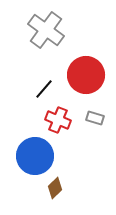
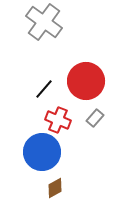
gray cross: moved 2 px left, 8 px up
red circle: moved 6 px down
gray rectangle: rotated 66 degrees counterclockwise
blue circle: moved 7 px right, 4 px up
brown diamond: rotated 15 degrees clockwise
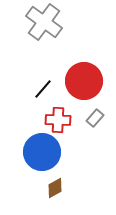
red circle: moved 2 px left
black line: moved 1 px left
red cross: rotated 20 degrees counterclockwise
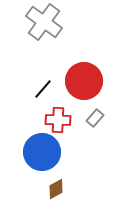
brown diamond: moved 1 px right, 1 px down
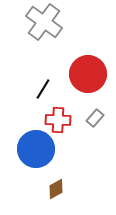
red circle: moved 4 px right, 7 px up
black line: rotated 10 degrees counterclockwise
blue circle: moved 6 px left, 3 px up
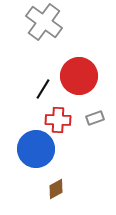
red circle: moved 9 px left, 2 px down
gray rectangle: rotated 30 degrees clockwise
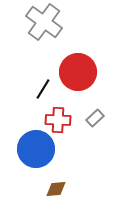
red circle: moved 1 px left, 4 px up
gray rectangle: rotated 24 degrees counterclockwise
brown diamond: rotated 25 degrees clockwise
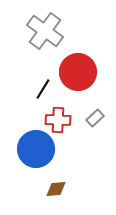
gray cross: moved 1 px right, 9 px down
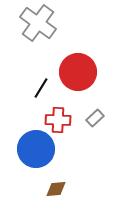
gray cross: moved 7 px left, 8 px up
black line: moved 2 px left, 1 px up
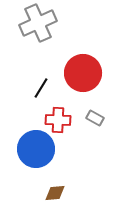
gray cross: rotated 30 degrees clockwise
red circle: moved 5 px right, 1 px down
gray rectangle: rotated 72 degrees clockwise
brown diamond: moved 1 px left, 4 px down
